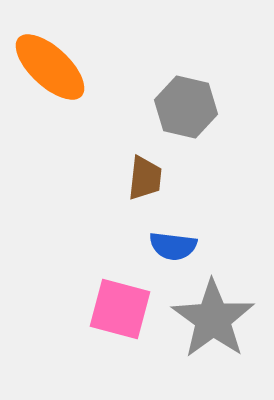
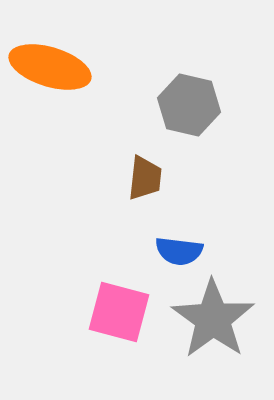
orange ellipse: rotated 26 degrees counterclockwise
gray hexagon: moved 3 px right, 2 px up
blue semicircle: moved 6 px right, 5 px down
pink square: moved 1 px left, 3 px down
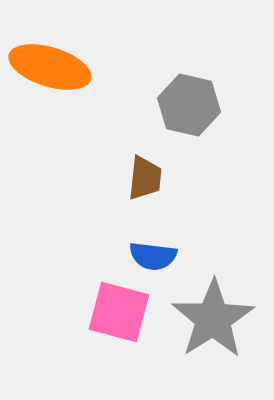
blue semicircle: moved 26 px left, 5 px down
gray star: rotated 4 degrees clockwise
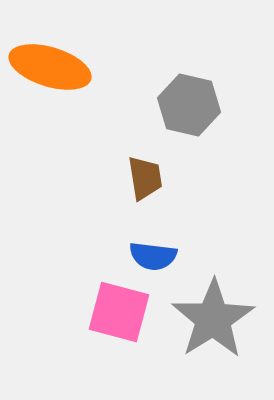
brown trapezoid: rotated 15 degrees counterclockwise
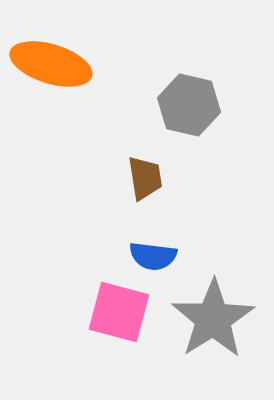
orange ellipse: moved 1 px right, 3 px up
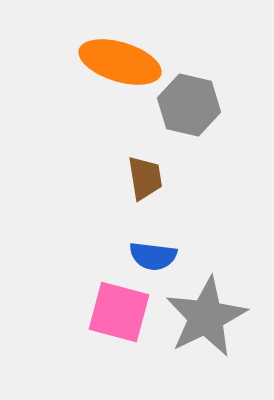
orange ellipse: moved 69 px right, 2 px up
gray star: moved 7 px left, 2 px up; rotated 6 degrees clockwise
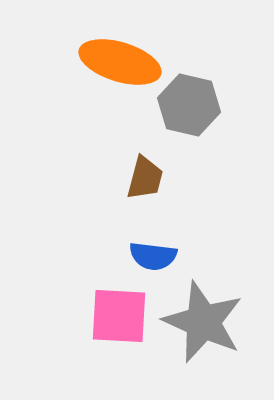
brown trapezoid: rotated 24 degrees clockwise
pink square: moved 4 px down; rotated 12 degrees counterclockwise
gray star: moved 3 px left, 5 px down; rotated 22 degrees counterclockwise
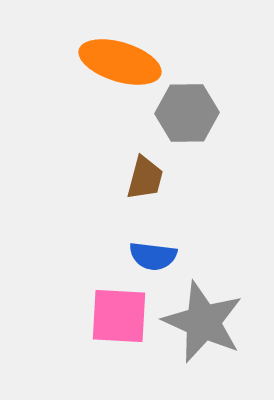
gray hexagon: moved 2 px left, 8 px down; rotated 14 degrees counterclockwise
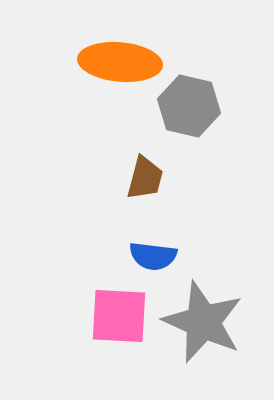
orange ellipse: rotated 12 degrees counterclockwise
gray hexagon: moved 2 px right, 7 px up; rotated 14 degrees clockwise
